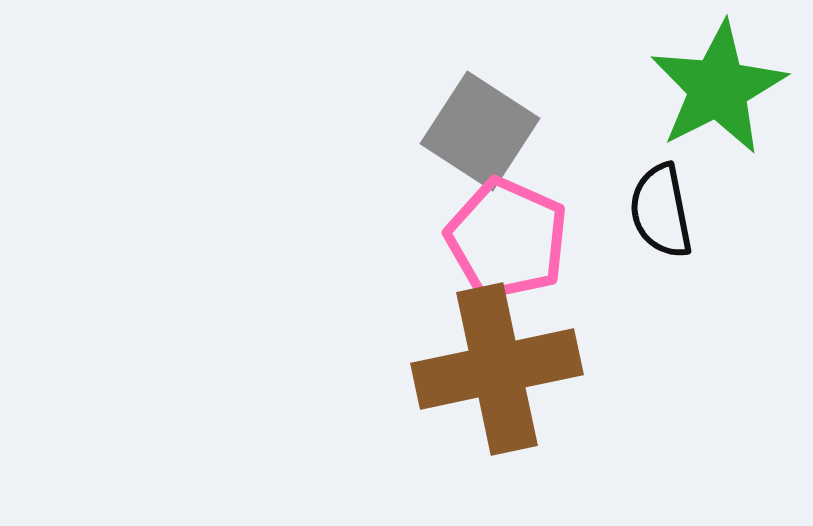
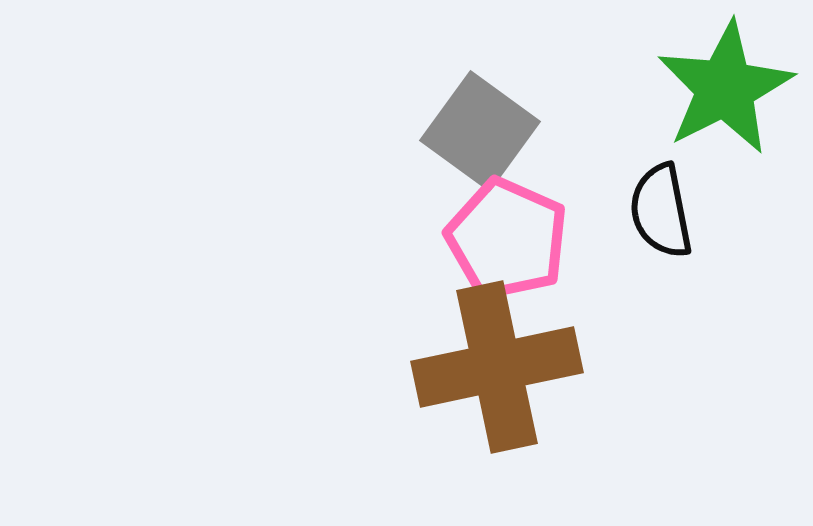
green star: moved 7 px right
gray square: rotated 3 degrees clockwise
brown cross: moved 2 px up
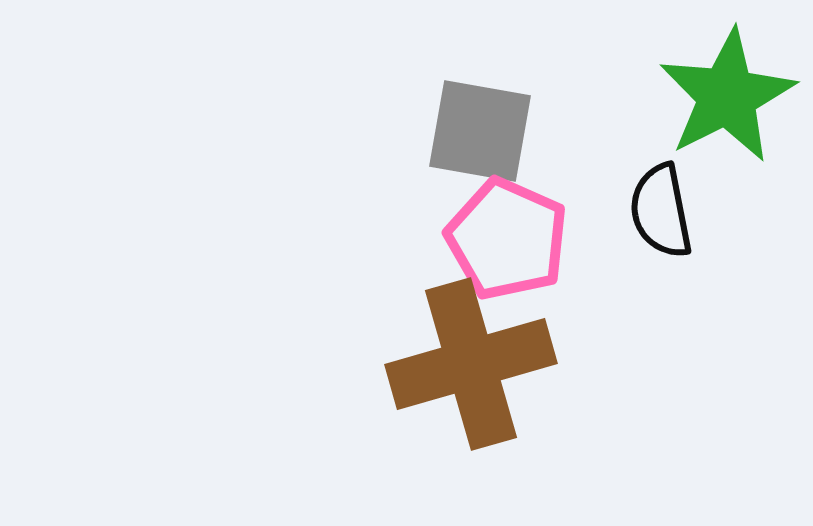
green star: moved 2 px right, 8 px down
gray square: rotated 26 degrees counterclockwise
brown cross: moved 26 px left, 3 px up; rotated 4 degrees counterclockwise
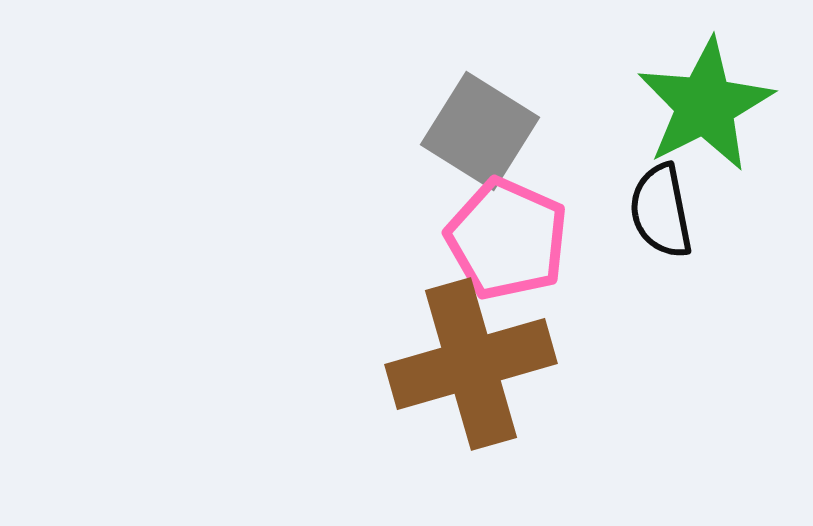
green star: moved 22 px left, 9 px down
gray square: rotated 22 degrees clockwise
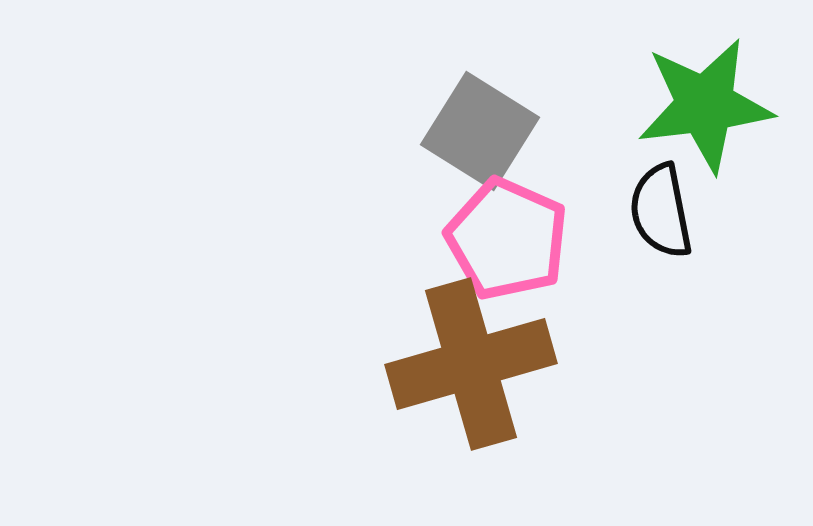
green star: rotated 20 degrees clockwise
